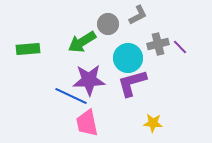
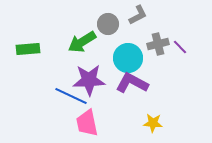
purple L-shape: rotated 44 degrees clockwise
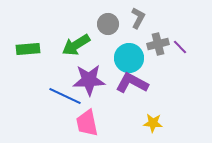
gray L-shape: moved 3 px down; rotated 35 degrees counterclockwise
green arrow: moved 6 px left, 3 px down
cyan circle: moved 1 px right
blue line: moved 6 px left
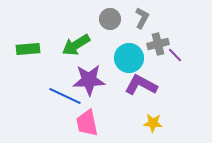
gray L-shape: moved 4 px right
gray circle: moved 2 px right, 5 px up
purple line: moved 5 px left, 8 px down
purple L-shape: moved 9 px right, 2 px down
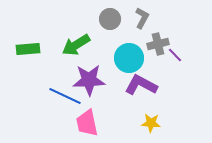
yellow star: moved 2 px left
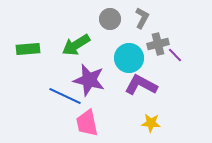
purple star: rotated 16 degrees clockwise
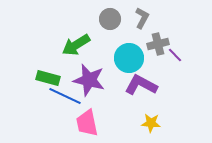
green rectangle: moved 20 px right, 29 px down; rotated 20 degrees clockwise
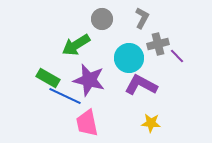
gray circle: moved 8 px left
purple line: moved 2 px right, 1 px down
green rectangle: rotated 15 degrees clockwise
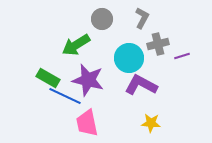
purple line: moved 5 px right; rotated 63 degrees counterclockwise
purple star: moved 1 px left
